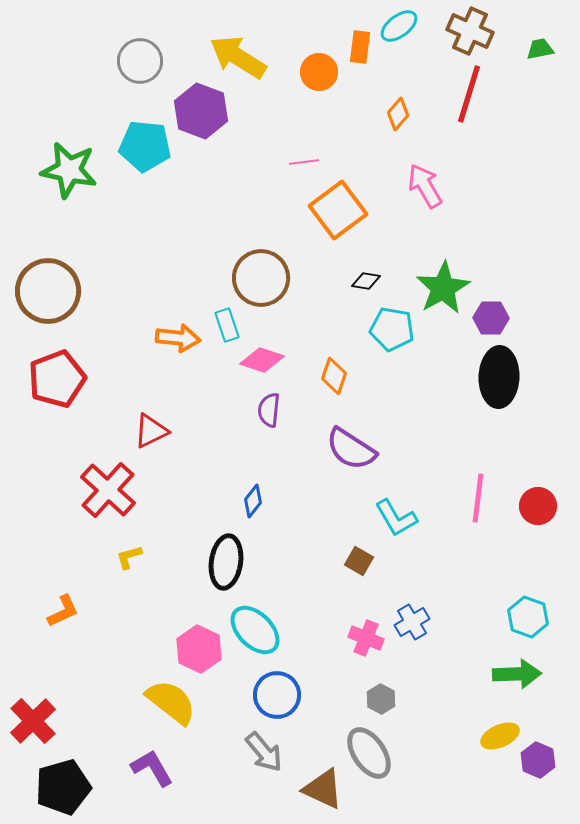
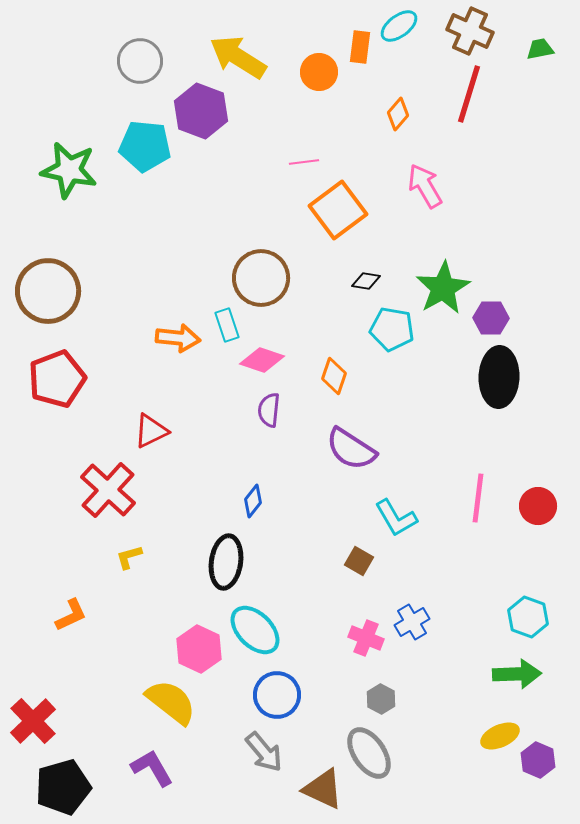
orange L-shape at (63, 611): moved 8 px right, 4 px down
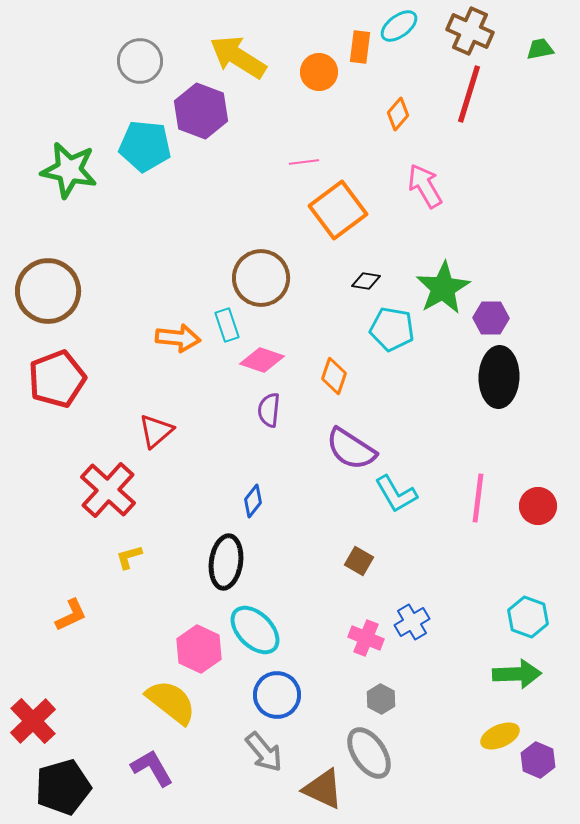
red triangle at (151, 431): moved 5 px right; rotated 15 degrees counterclockwise
cyan L-shape at (396, 518): moved 24 px up
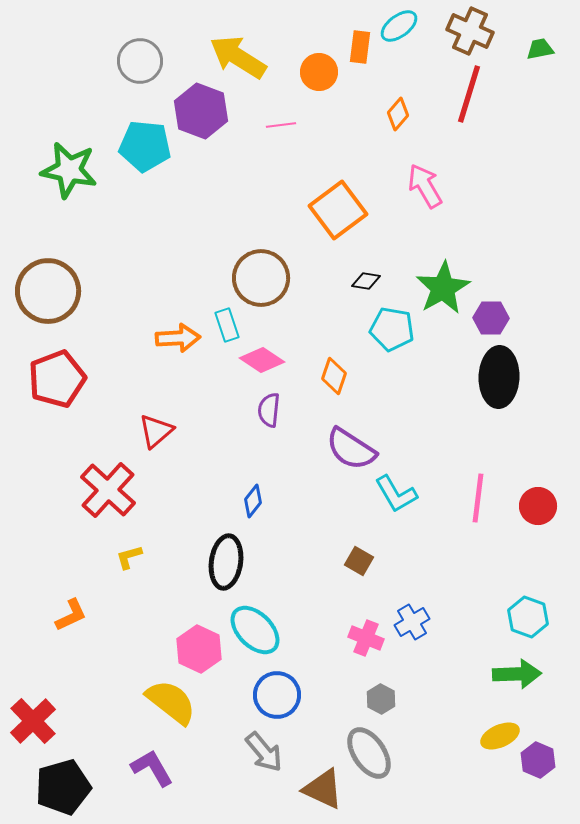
pink line at (304, 162): moved 23 px left, 37 px up
orange arrow at (178, 338): rotated 9 degrees counterclockwise
pink diamond at (262, 360): rotated 15 degrees clockwise
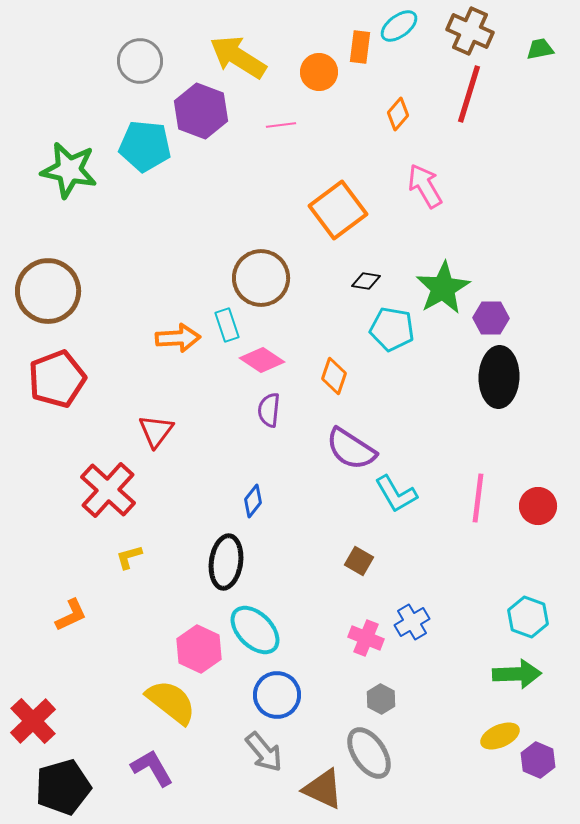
red triangle at (156, 431): rotated 12 degrees counterclockwise
